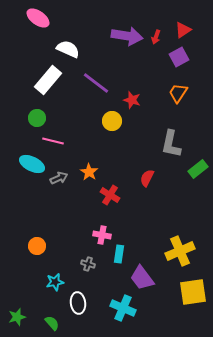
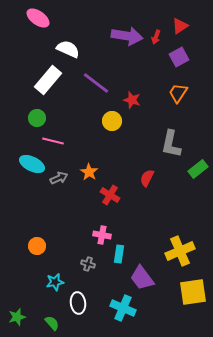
red triangle: moved 3 px left, 4 px up
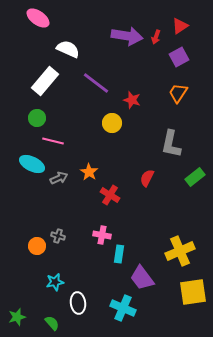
white rectangle: moved 3 px left, 1 px down
yellow circle: moved 2 px down
green rectangle: moved 3 px left, 8 px down
gray cross: moved 30 px left, 28 px up
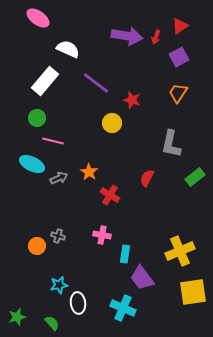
cyan rectangle: moved 6 px right
cyan star: moved 4 px right, 3 px down
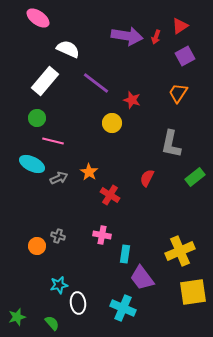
purple square: moved 6 px right, 1 px up
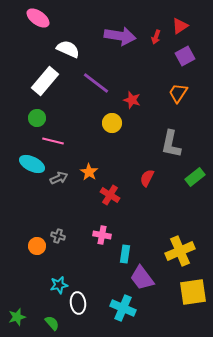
purple arrow: moved 7 px left
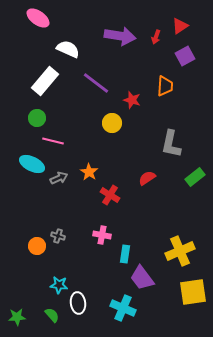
orange trapezoid: moved 13 px left, 7 px up; rotated 150 degrees clockwise
red semicircle: rotated 30 degrees clockwise
cyan star: rotated 18 degrees clockwise
green star: rotated 12 degrees clockwise
green semicircle: moved 8 px up
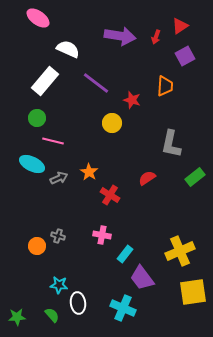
cyan rectangle: rotated 30 degrees clockwise
